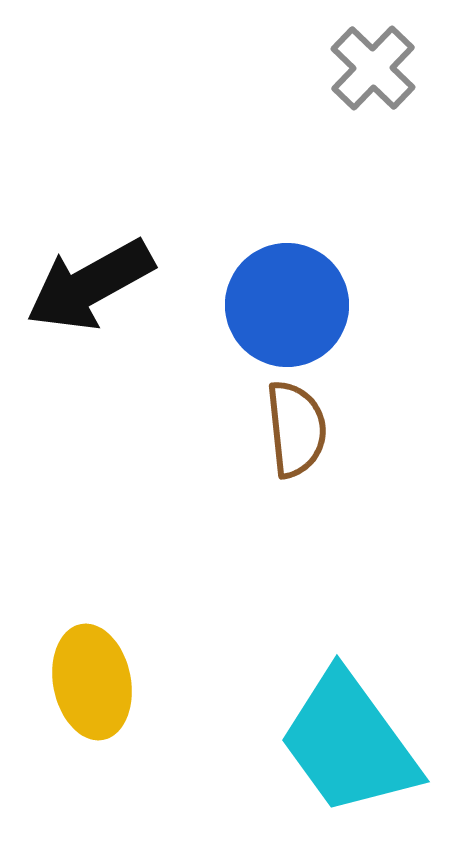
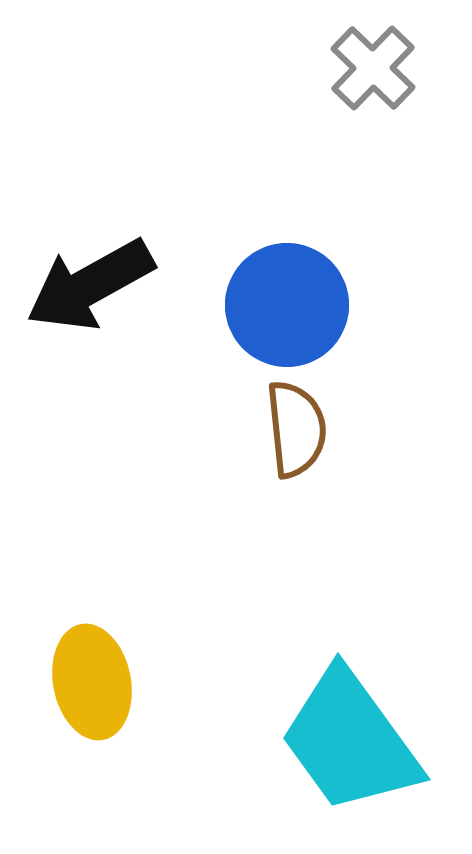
cyan trapezoid: moved 1 px right, 2 px up
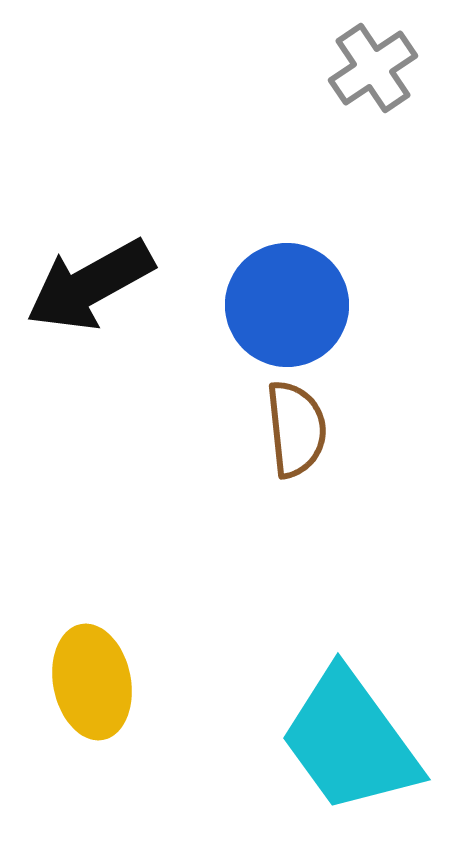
gray cross: rotated 12 degrees clockwise
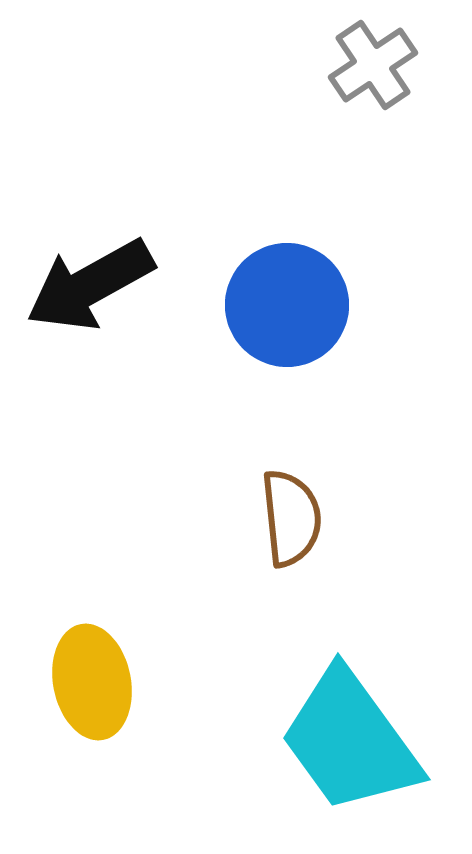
gray cross: moved 3 px up
brown semicircle: moved 5 px left, 89 px down
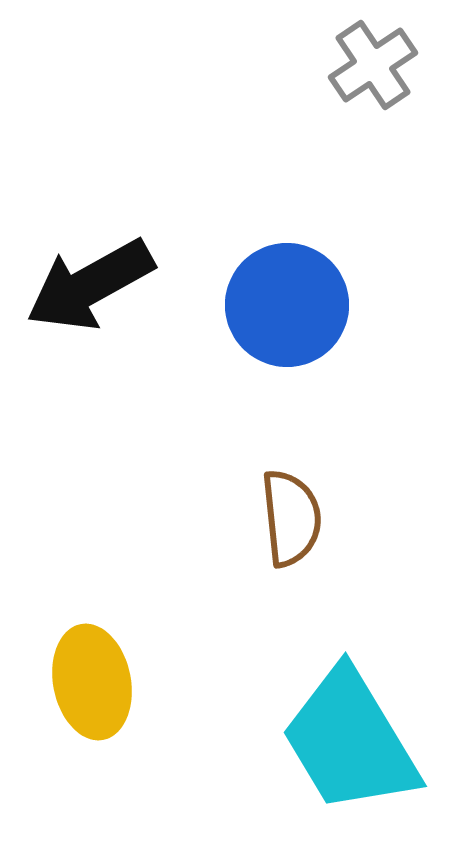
cyan trapezoid: rotated 5 degrees clockwise
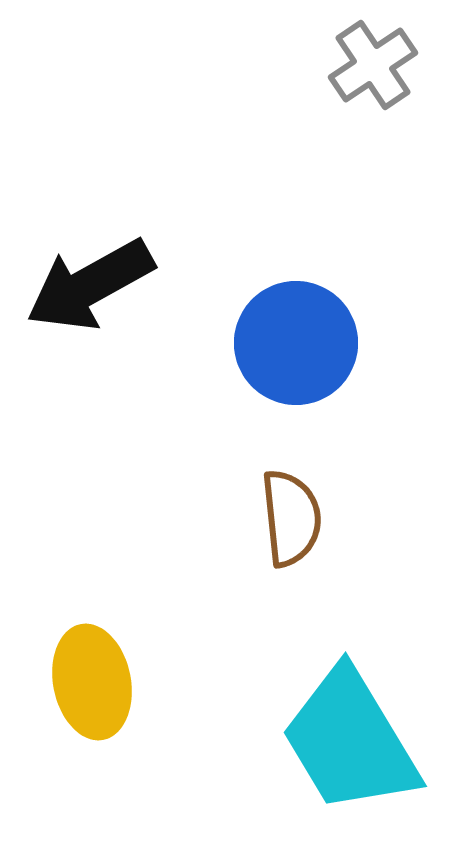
blue circle: moved 9 px right, 38 px down
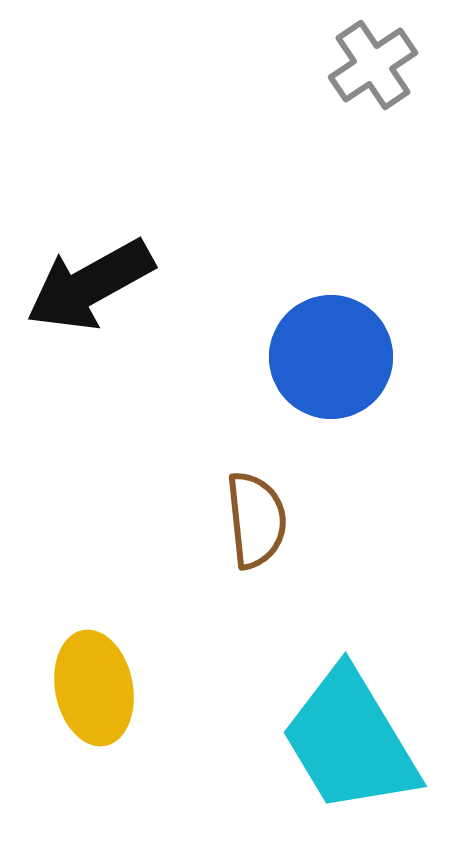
blue circle: moved 35 px right, 14 px down
brown semicircle: moved 35 px left, 2 px down
yellow ellipse: moved 2 px right, 6 px down
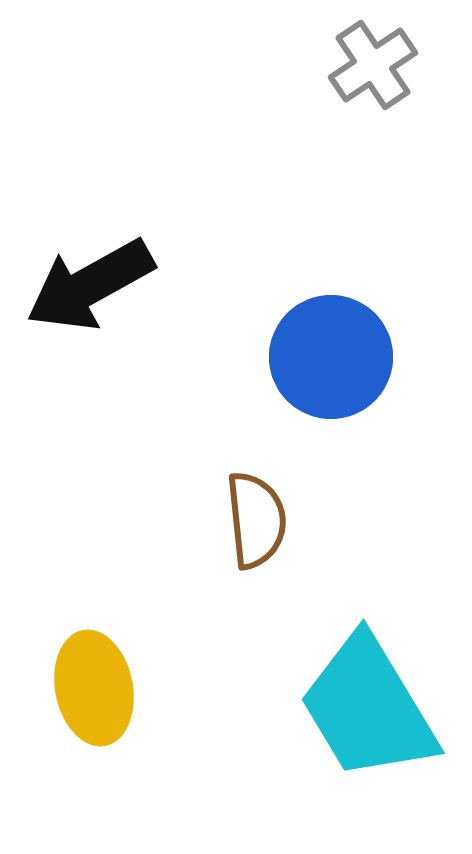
cyan trapezoid: moved 18 px right, 33 px up
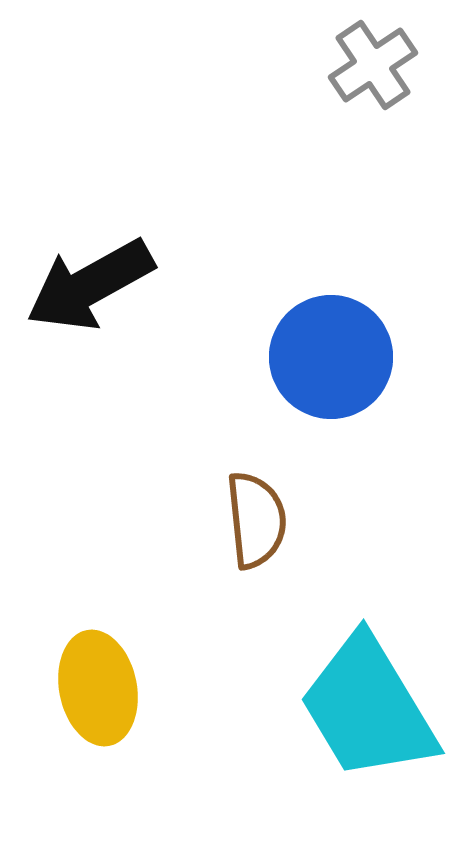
yellow ellipse: moved 4 px right
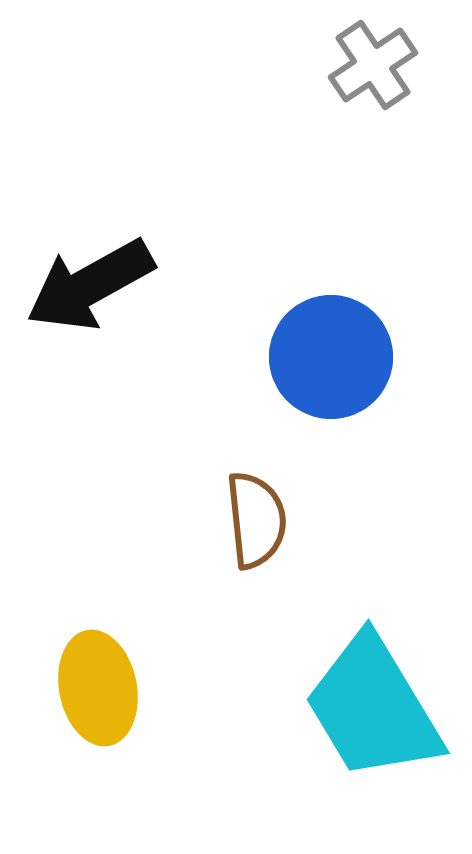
cyan trapezoid: moved 5 px right
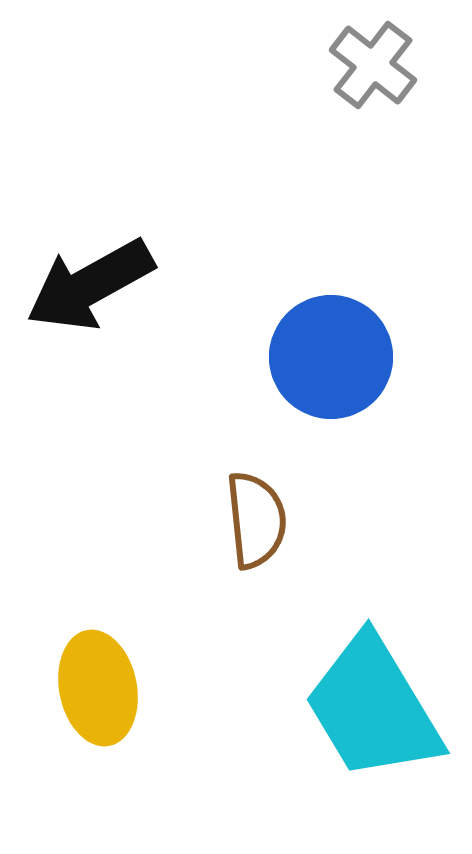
gray cross: rotated 18 degrees counterclockwise
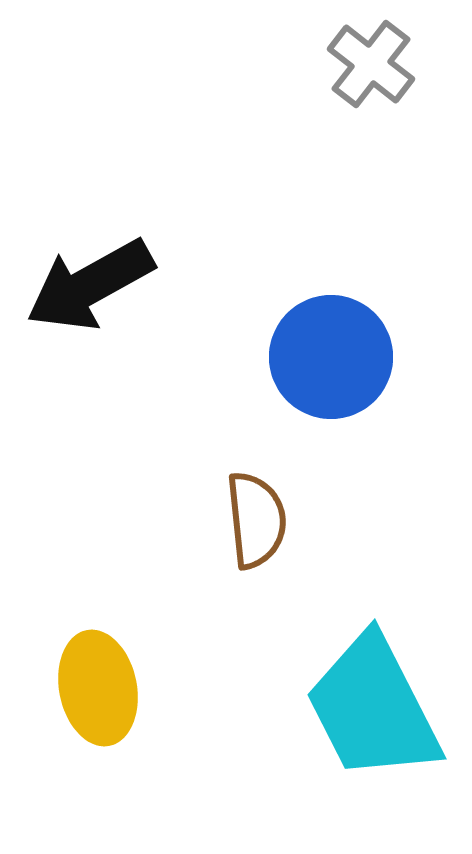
gray cross: moved 2 px left, 1 px up
cyan trapezoid: rotated 4 degrees clockwise
